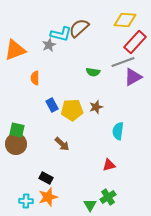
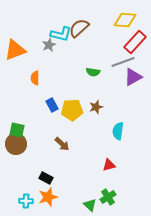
green triangle: rotated 16 degrees counterclockwise
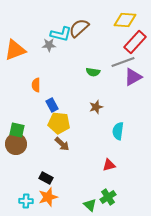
gray star: rotated 24 degrees clockwise
orange semicircle: moved 1 px right, 7 px down
yellow pentagon: moved 13 px left, 13 px down; rotated 10 degrees clockwise
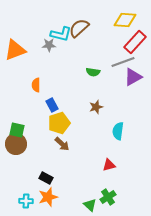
yellow pentagon: rotated 25 degrees counterclockwise
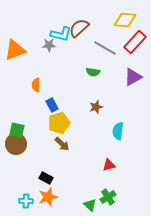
gray line: moved 18 px left, 14 px up; rotated 50 degrees clockwise
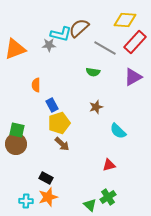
orange triangle: moved 1 px up
cyan semicircle: rotated 54 degrees counterclockwise
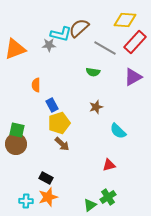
green triangle: rotated 40 degrees clockwise
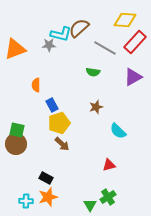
green triangle: rotated 24 degrees counterclockwise
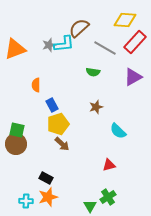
cyan L-shape: moved 3 px right, 10 px down; rotated 20 degrees counterclockwise
gray star: rotated 16 degrees counterclockwise
yellow pentagon: moved 1 px left, 1 px down
green triangle: moved 1 px down
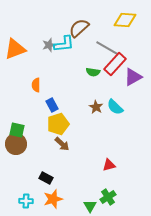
red rectangle: moved 20 px left, 22 px down
gray line: moved 2 px right
brown star: rotated 24 degrees counterclockwise
cyan semicircle: moved 3 px left, 24 px up
orange star: moved 5 px right, 2 px down
